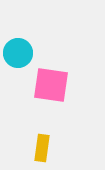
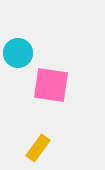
yellow rectangle: moved 4 px left; rotated 28 degrees clockwise
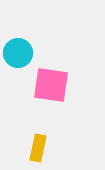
yellow rectangle: rotated 24 degrees counterclockwise
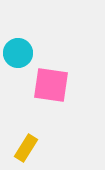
yellow rectangle: moved 12 px left; rotated 20 degrees clockwise
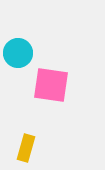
yellow rectangle: rotated 16 degrees counterclockwise
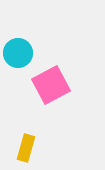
pink square: rotated 36 degrees counterclockwise
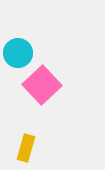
pink square: moved 9 px left; rotated 15 degrees counterclockwise
